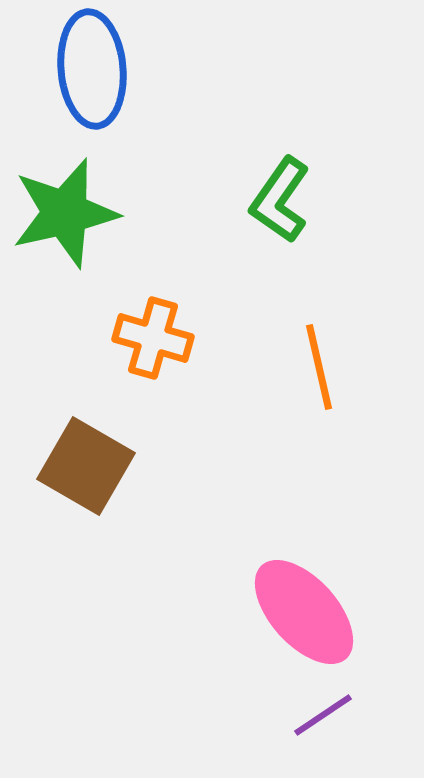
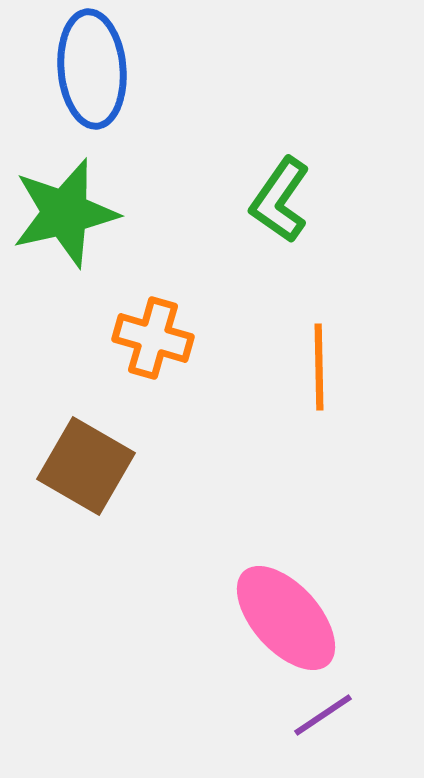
orange line: rotated 12 degrees clockwise
pink ellipse: moved 18 px left, 6 px down
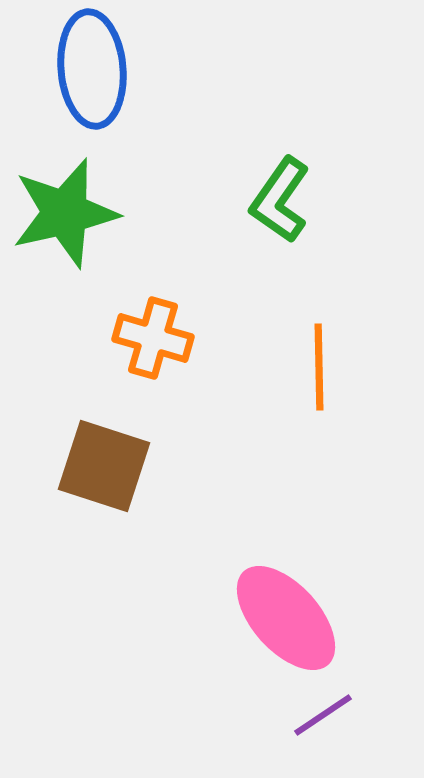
brown square: moved 18 px right; rotated 12 degrees counterclockwise
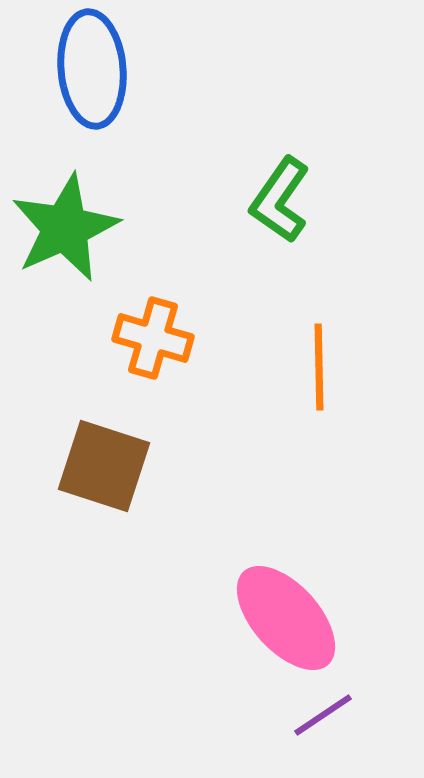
green star: moved 15 px down; rotated 11 degrees counterclockwise
